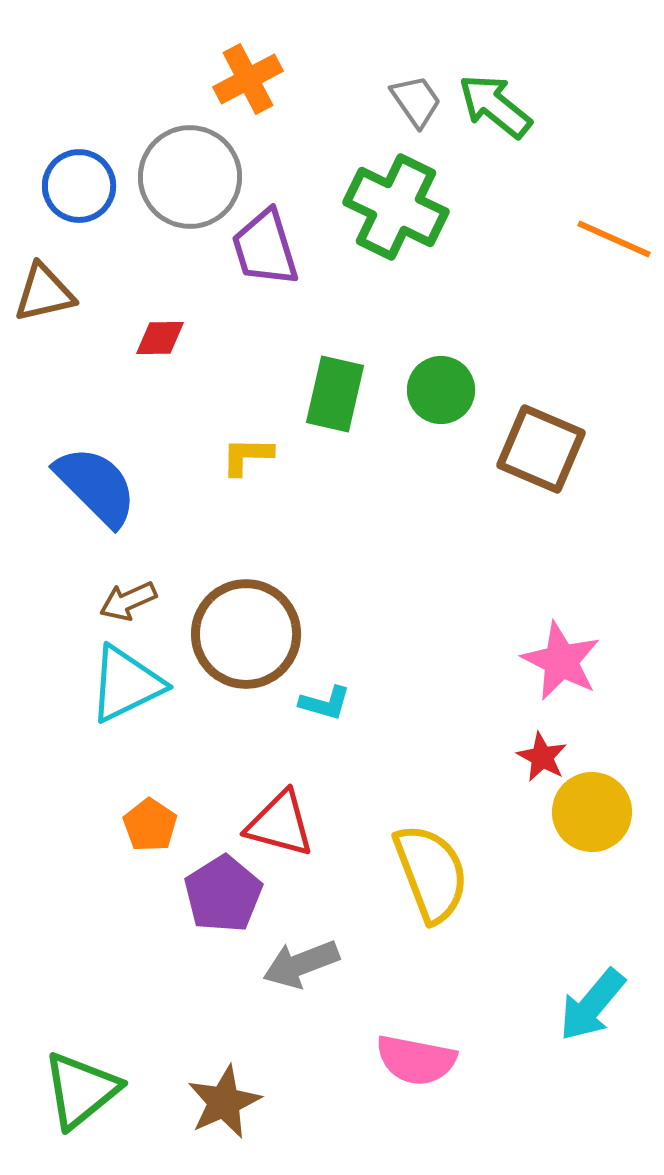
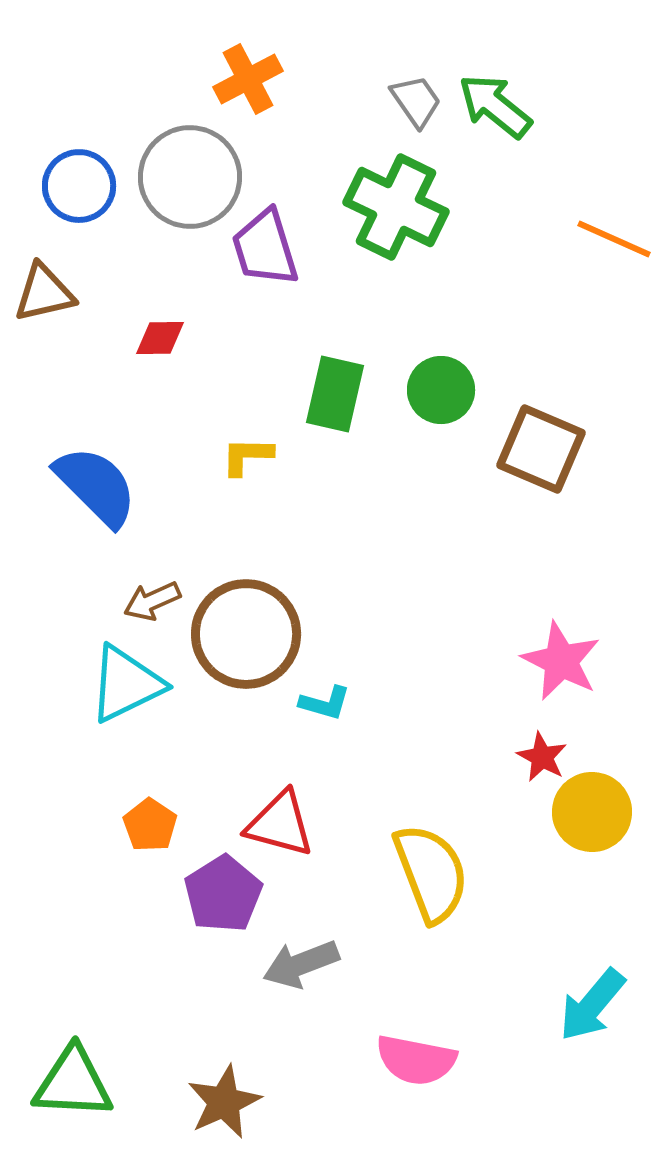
brown arrow: moved 24 px right
green triangle: moved 8 px left, 7 px up; rotated 42 degrees clockwise
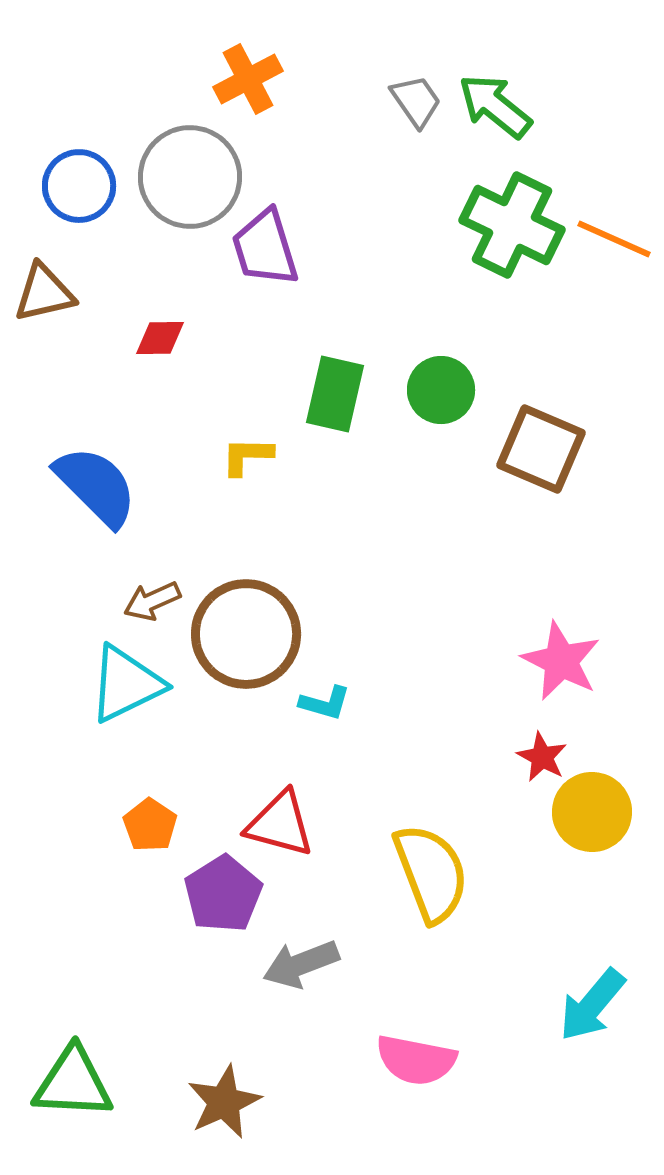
green cross: moved 116 px right, 18 px down
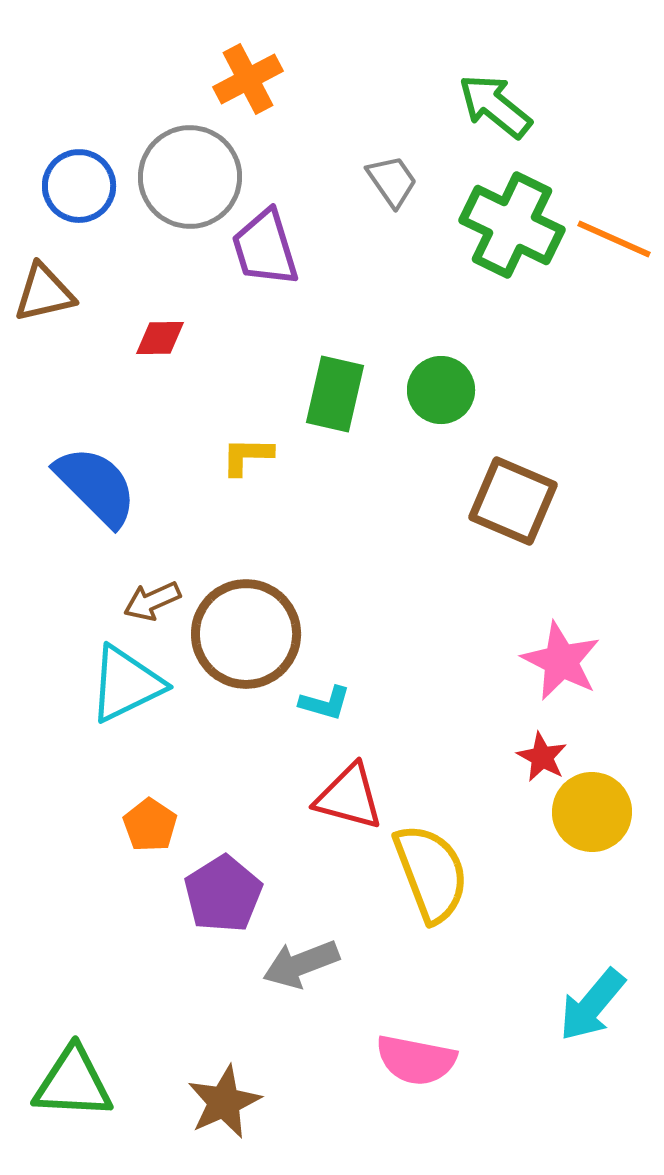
gray trapezoid: moved 24 px left, 80 px down
brown square: moved 28 px left, 52 px down
red triangle: moved 69 px right, 27 px up
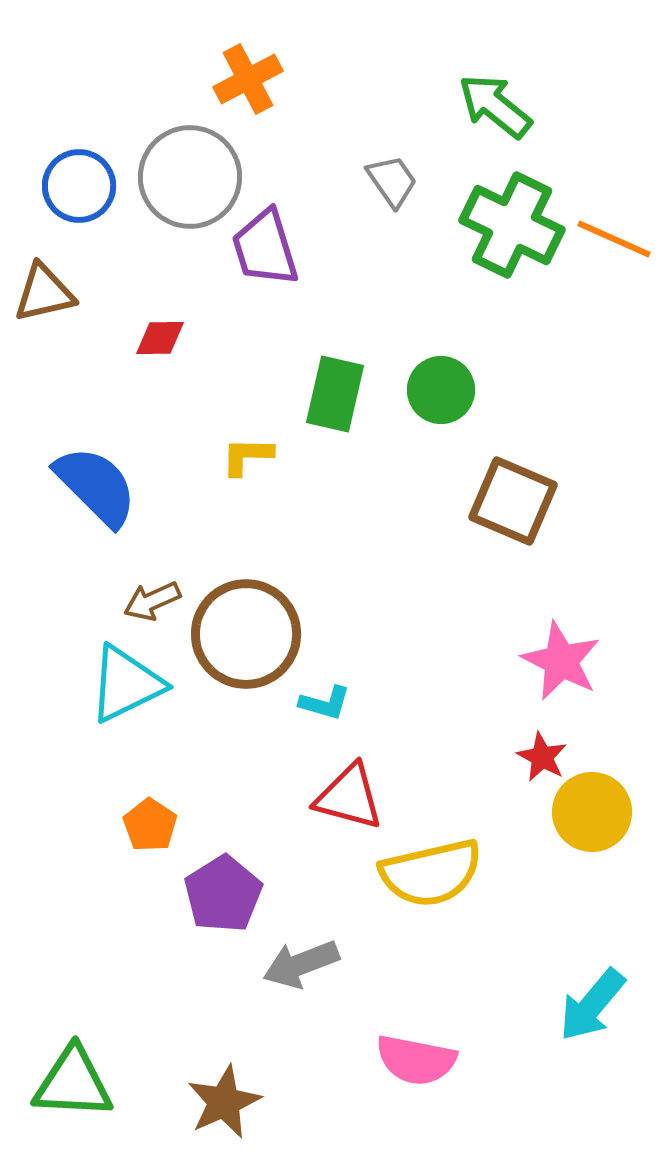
yellow semicircle: rotated 98 degrees clockwise
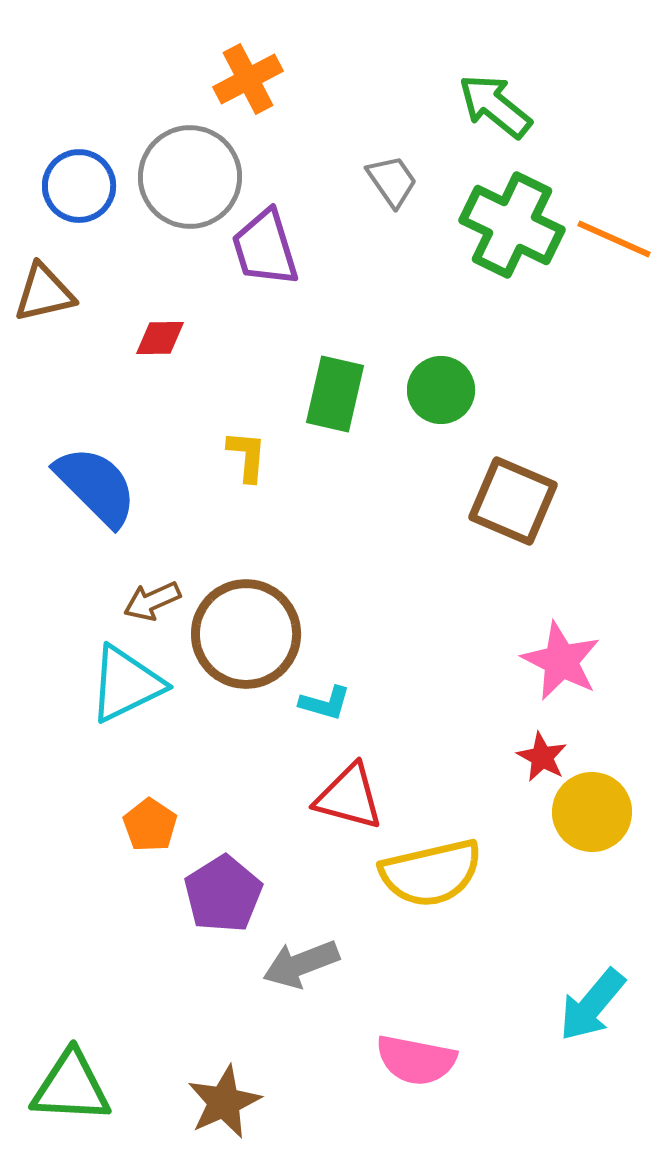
yellow L-shape: rotated 94 degrees clockwise
green triangle: moved 2 px left, 4 px down
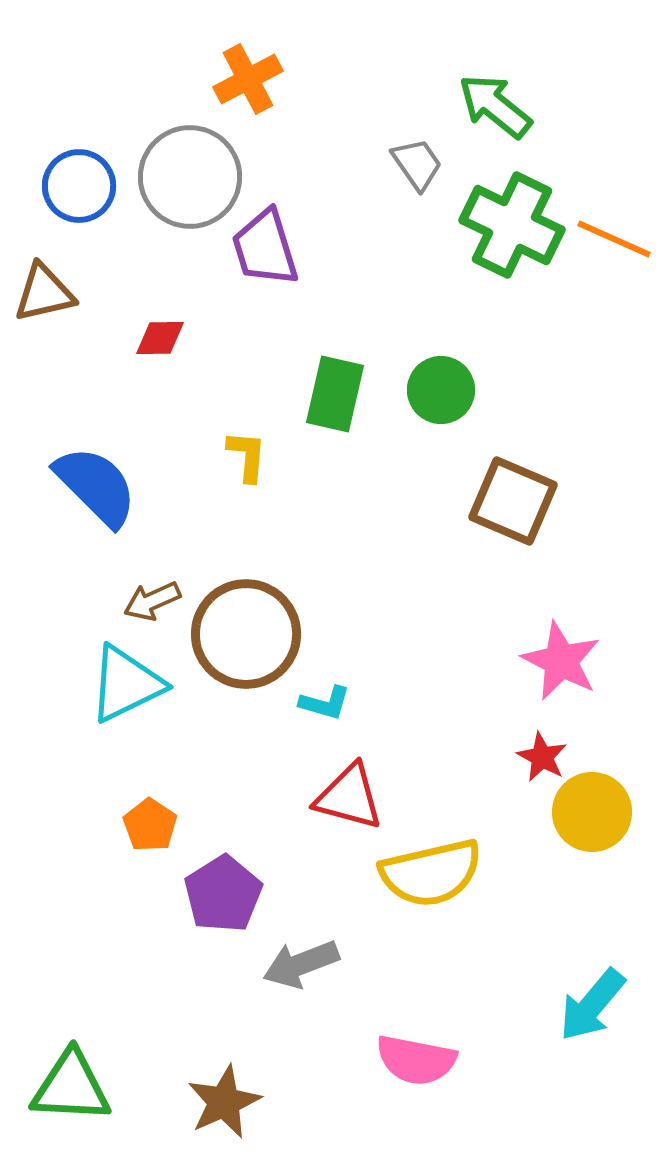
gray trapezoid: moved 25 px right, 17 px up
